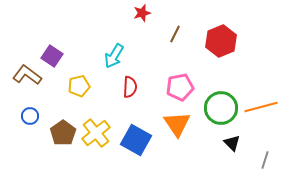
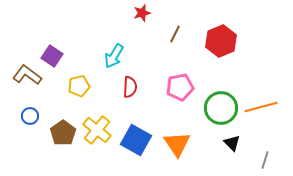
orange triangle: moved 20 px down
yellow cross: moved 1 px right, 3 px up; rotated 12 degrees counterclockwise
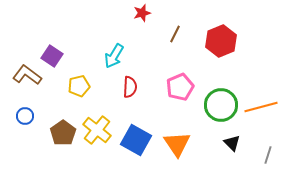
pink pentagon: rotated 12 degrees counterclockwise
green circle: moved 3 px up
blue circle: moved 5 px left
gray line: moved 3 px right, 5 px up
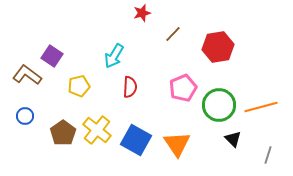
brown line: moved 2 px left; rotated 18 degrees clockwise
red hexagon: moved 3 px left, 6 px down; rotated 12 degrees clockwise
pink pentagon: moved 3 px right, 1 px down
green circle: moved 2 px left
black triangle: moved 1 px right, 4 px up
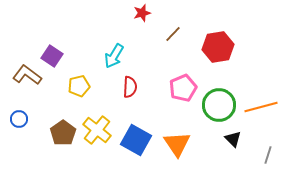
blue circle: moved 6 px left, 3 px down
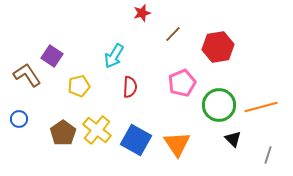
brown L-shape: rotated 20 degrees clockwise
pink pentagon: moved 1 px left, 5 px up
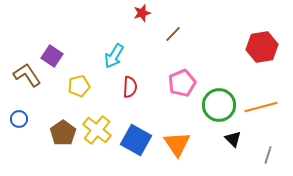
red hexagon: moved 44 px right
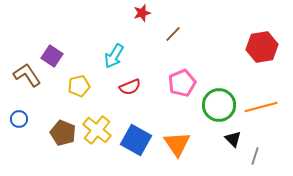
red semicircle: rotated 65 degrees clockwise
brown pentagon: rotated 15 degrees counterclockwise
gray line: moved 13 px left, 1 px down
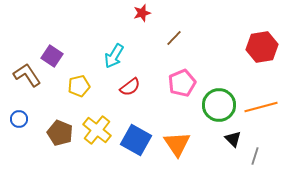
brown line: moved 1 px right, 4 px down
red semicircle: rotated 15 degrees counterclockwise
brown pentagon: moved 3 px left
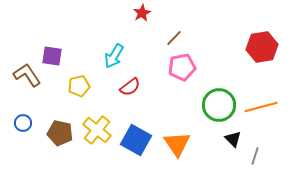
red star: rotated 12 degrees counterclockwise
purple square: rotated 25 degrees counterclockwise
pink pentagon: moved 16 px up; rotated 12 degrees clockwise
blue circle: moved 4 px right, 4 px down
brown pentagon: rotated 10 degrees counterclockwise
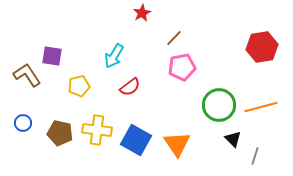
yellow cross: rotated 32 degrees counterclockwise
